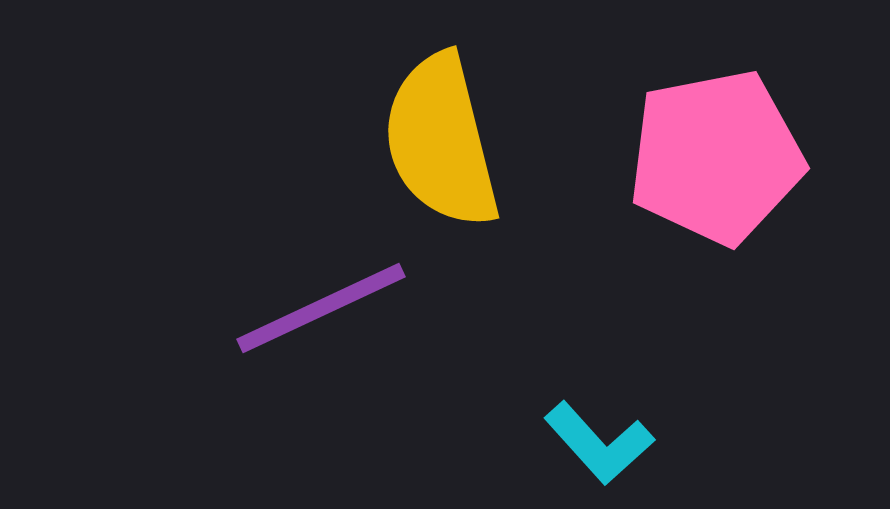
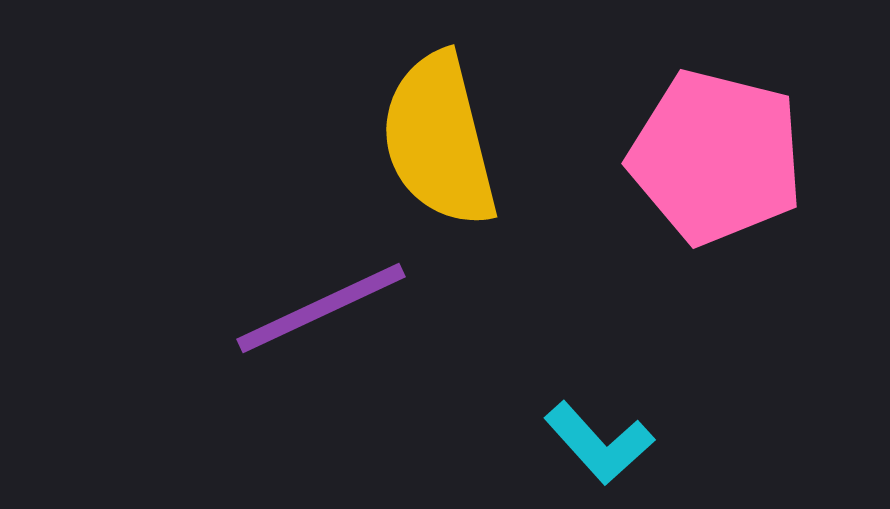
yellow semicircle: moved 2 px left, 1 px up
pink pentagon: rotated 25 degrees clockwise
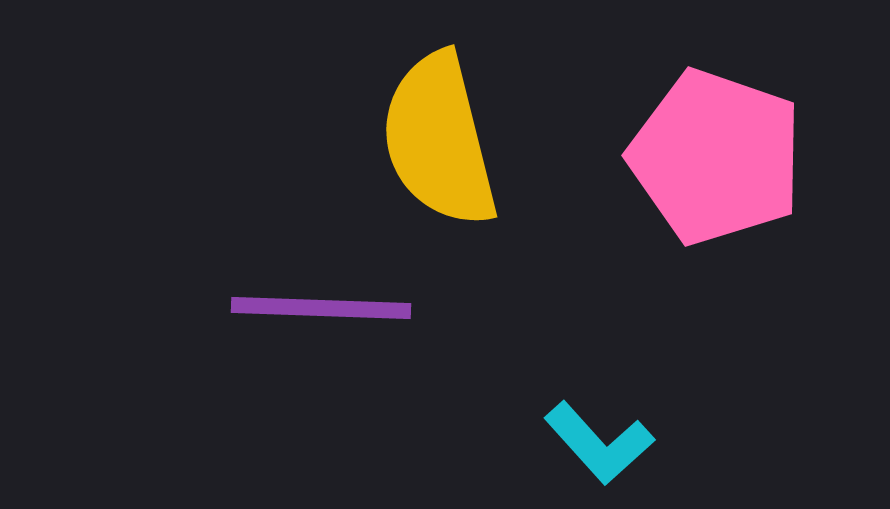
pink pentagon: rotated 5 degrees clockwise
purple line: rotated 27 degrees clockwise
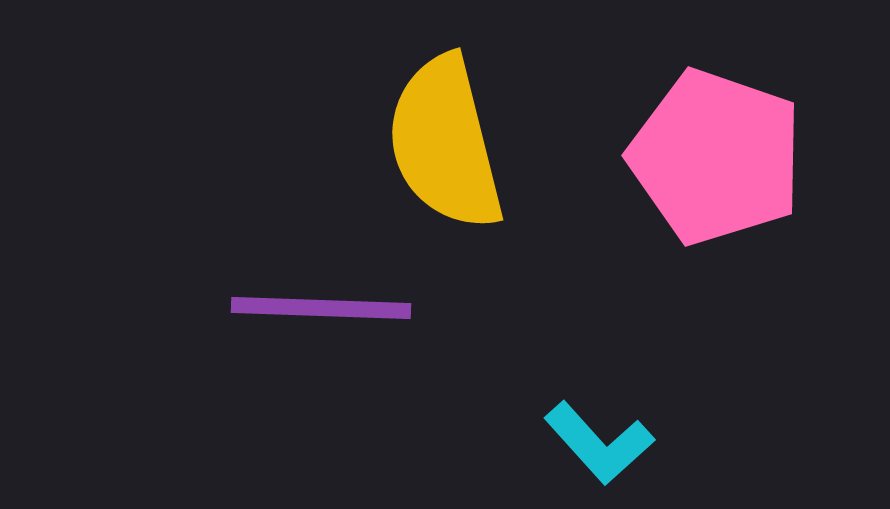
yellow semicircle: moved 6 px right, 3 px down
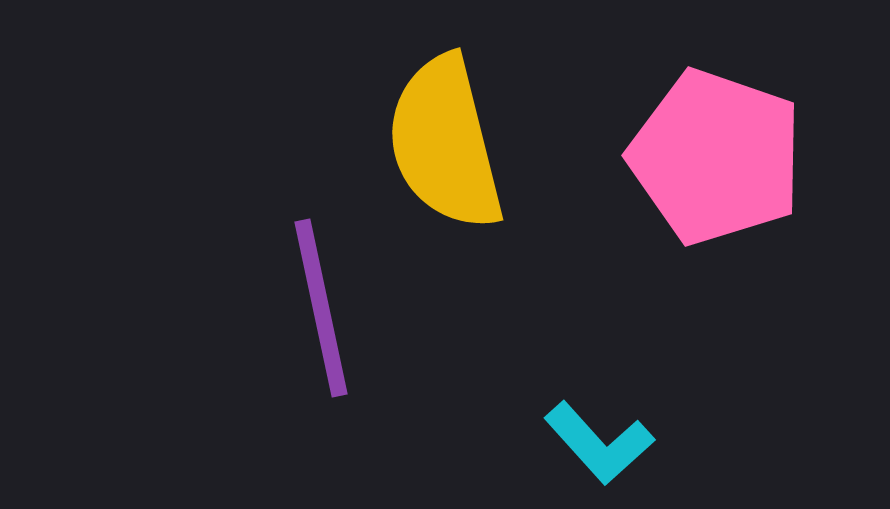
purple line: rotated 76 degrees clockwise
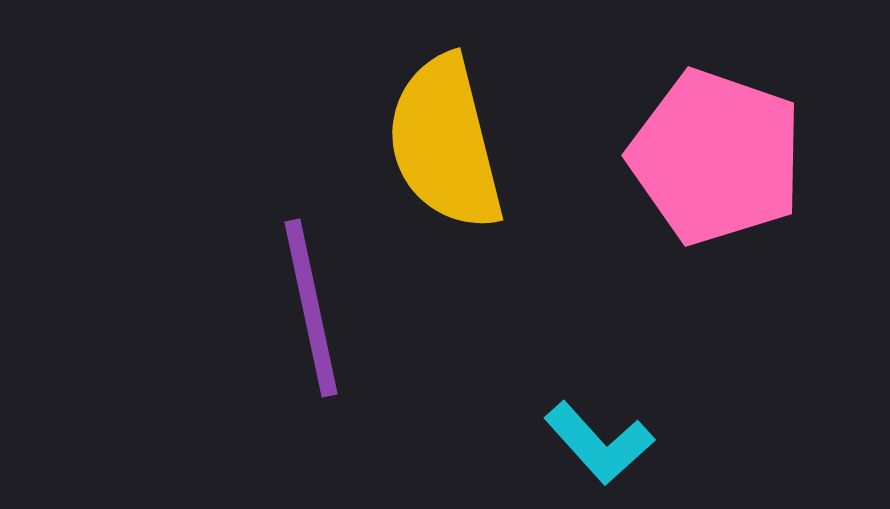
purple line: moved 10 px left
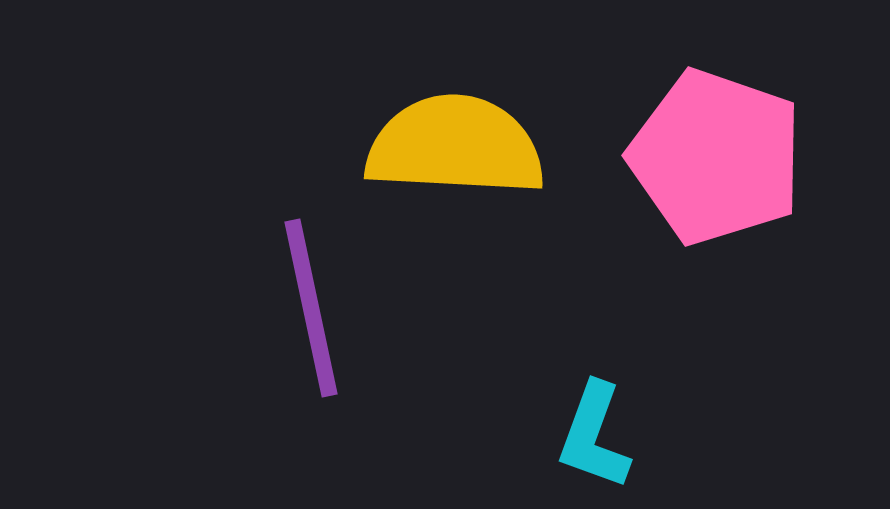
yellow semicircle: moved 10 px right, 3 px down; rotated 107 degrees clockwise
cyan L-shape: moved 5 px left, 7 px up; rotated 62 degrees clockwise
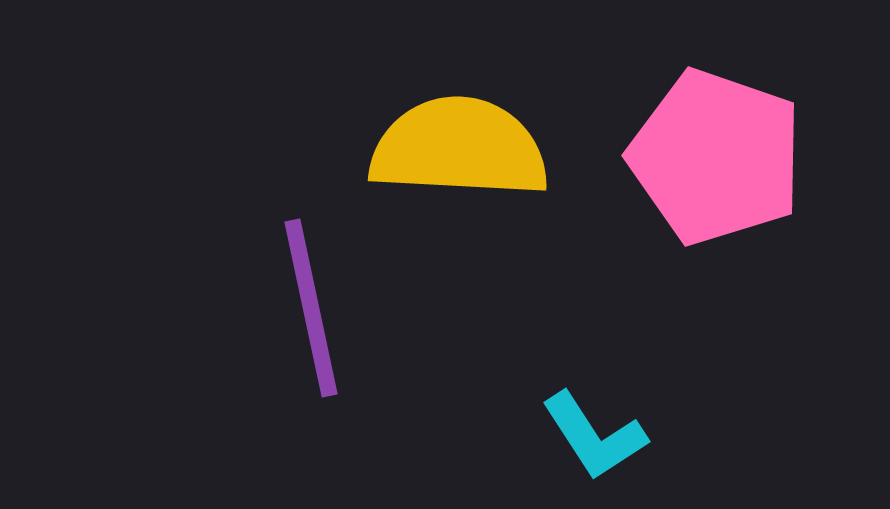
yellow semicircle: moved 4 px right, 2 px down
cyan L-shape: rotated 53 degrees counterclockwise
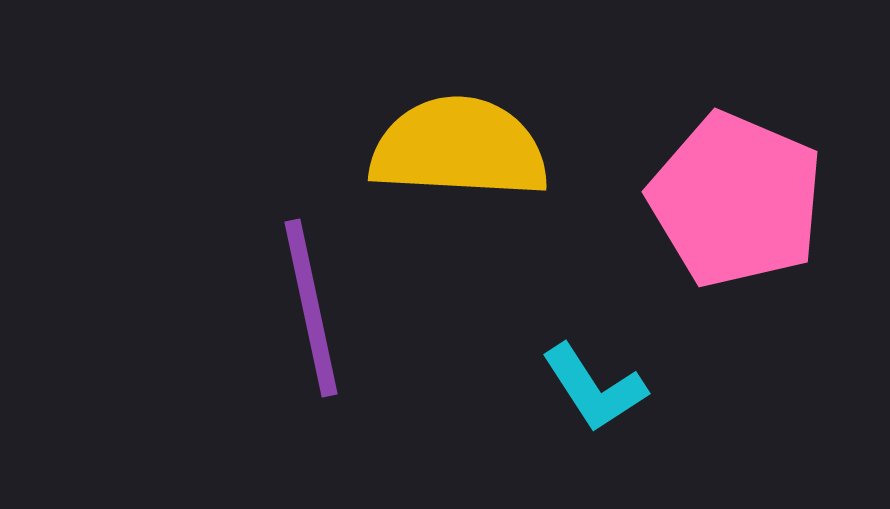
pink pentagon: moved 20 px right, 43 px down; rotated 4 degrees clockwise
cyan L-shape: moved 48 px up
